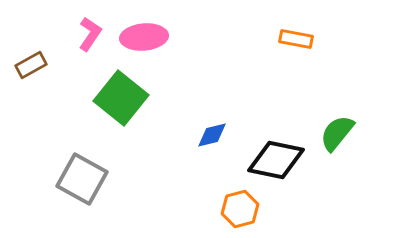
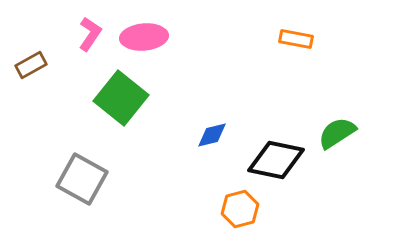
green semicircle: rotated 18 degrees clockwise
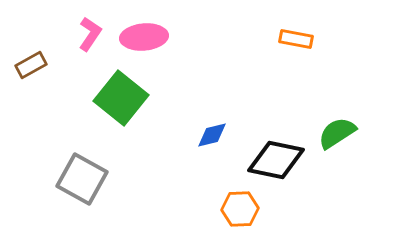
orange hexagon: rotated 12 degrees clockwise
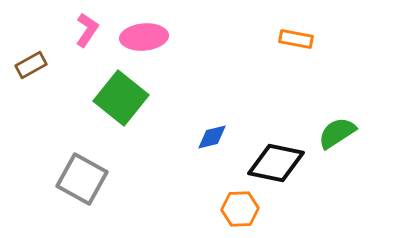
pink L-shape: moved 3 px left, 4 px up
blue diamond: moved 2 px down
black diamond: moved 3 px down
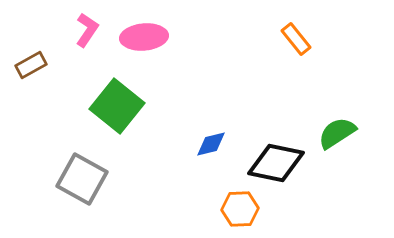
orange rectangle: rotated 40 degrees clockwise
green square: moved 4 px left, 8 px down
blue diamond: moved 1 px left, 7 px down
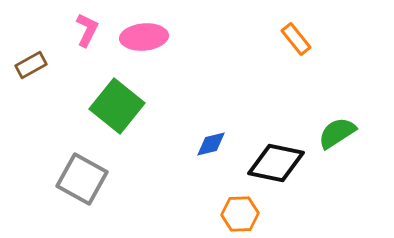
pink L-shape: rotated 8 degrees counterclockwise
orange hexagon: moved 5 px down
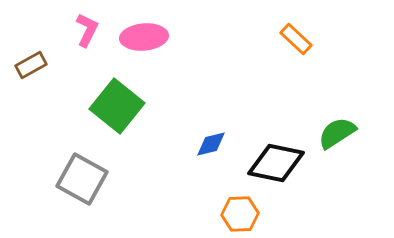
orange rectangle: rotated 8 degrees counterclockwise
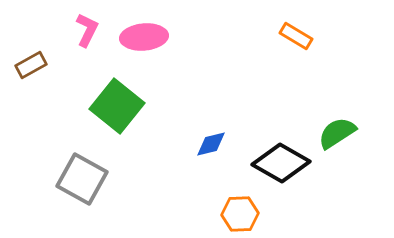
orange rectangle: moved 3 px up; rotated 12 degrees counterclockwise
black diamond: moved 5 px right; rotated 18 degrees clockwise
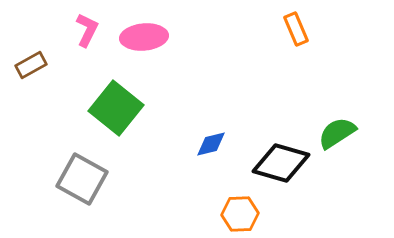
orange rectangle: moved 7 px up; rotated 36 degrees clockwise
green square: moved 1 px left, 2 px down
black diamond: rotated 14 degrees counterclockwise
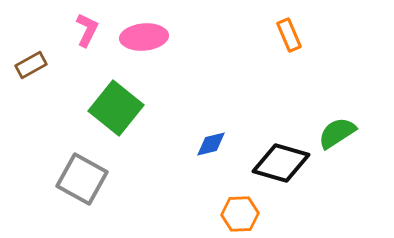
orange rectangle: moved 7 px left, 6 px down
